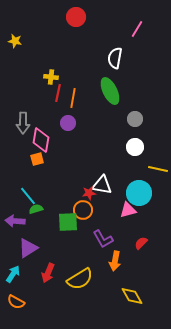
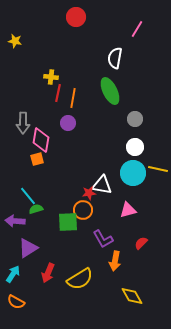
cyan circle: moved 6 px left, 20 px up
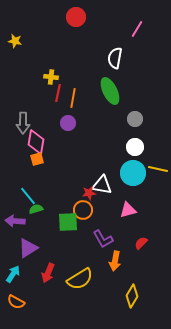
pink diamond: moved 5 px left, 2 px down
yellow diamond: rotated 60 degrees clockwise
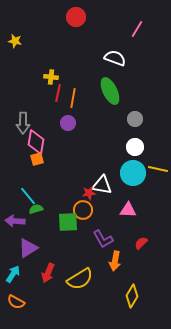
white semicircle: rotated 100 degrees clockwise
pink triangle: rotated 18 degrees clockwise
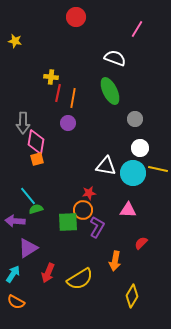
white circle: moved 5 px right, 1 px down
white triangle: moved 4 px right, 19 px up
purple L-shape: moved 6 px left, 12 px up; rotated 120 degrees counterclockwise
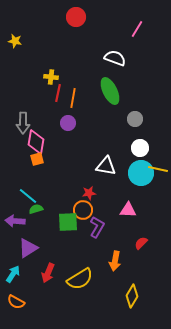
cyan circle: moved 8 px right
cyan line: rotated 12 degrees counterclockwise
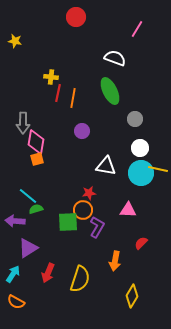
purple circle: moved 14 px right, 8 px down
yellow semicircle: rotated 40 degrees counterclockwise
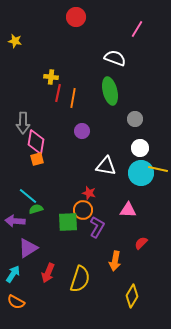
green ellipse: rotated 12 degrees clockwise
red star: rotated 24 degrees clockwise
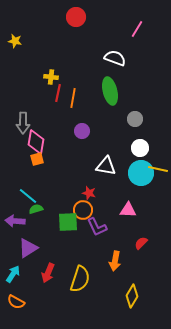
purple L-shape: rotated 125 degrees clockwise
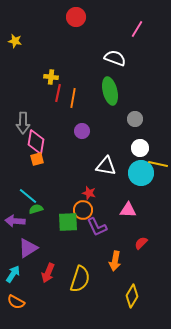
yellow line: moved 5 px up
